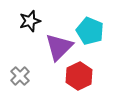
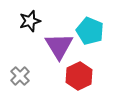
purple triangle: moved 1 px up; rotated 16 degrees counterclockwise
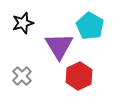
black star: moved 7 px left, 2 px down
cyan pentagon: moved 5 px up; rotated 8 degrees clockwise
gray cross: moved 2 px right
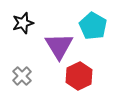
cyan pentagon: moved 3 px right
